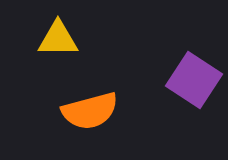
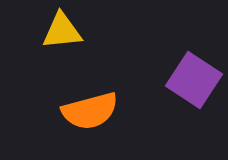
yellow triangle: moved 4 px right, 8 px up; rotated 6 degrees counterclockwise
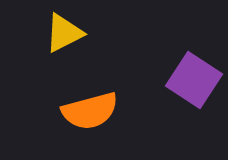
yellow triangle: moved 2 px right, 2 px down; rotated 21 degrees counterclockwise
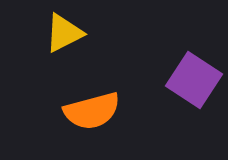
orange semicircle: moved 2 px right
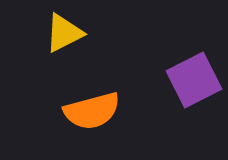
purple square: rotated 30 degrees clockwise
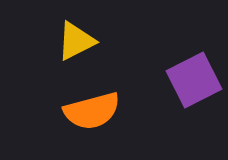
yellow triangle: moved 12 px right, 8 px down
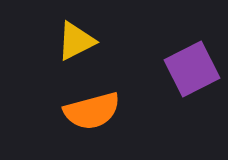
purple square: moved 2 px left, 11 px up
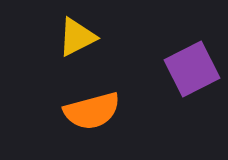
yellow triangle: moved 1 px right, 4 px up
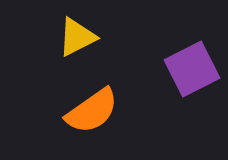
orange semicircle: rotated 20 degrees counterclockwise
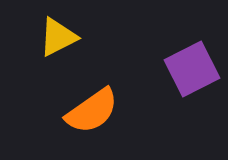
yellow triangle: moved 19 px left
